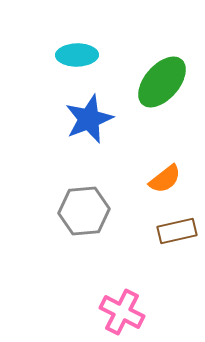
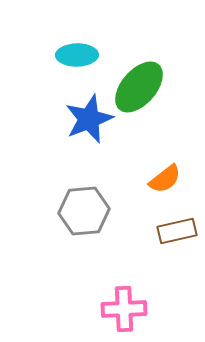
green ellipse: moved 23 px left, 5 px down
pink cross: moved 2 px right, 3 px up; rotated 30 degrees counterclockwise
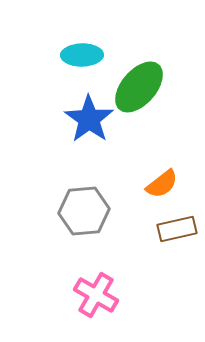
cyan ellipse: moved 5 px right
blue star: rotated 15 degrees counterclockwise
orange semicircle: moved 3 px left, 5 px down
brown rectangle: moved 2 px up
pink cross: moved 28 px left, 14 px up; rotated 33 degrees clockwise
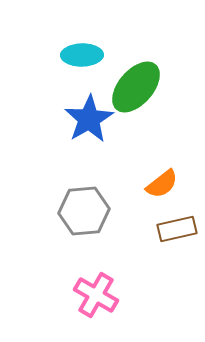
green ellipse: moved 3 px left
blue star: rotated 6 degrees clockwise
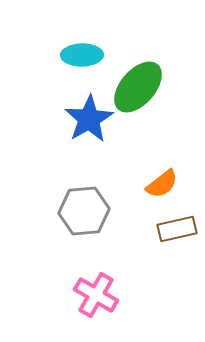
green ellipse: moved 2 px right
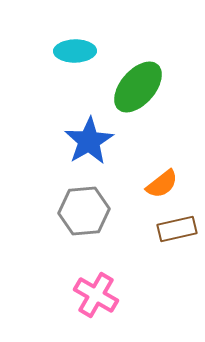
cyan ellipse: moved 7 px left, 4 px up
blue star: moved 22 px down
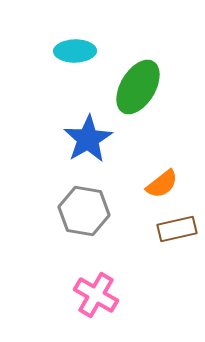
green ellipse: rotated 10 degrees counterclockwise
blue star: moved 1 px left, 2 px up
gray hexagon: rotated 15 degrees clockwise
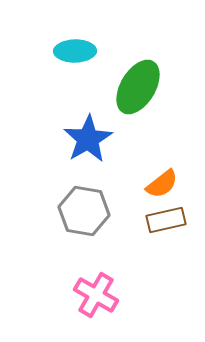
brown rectangle: moved 11 px left, 9 px up
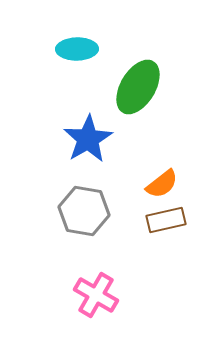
cyan ellipse: moved 2 px right, 2 px up
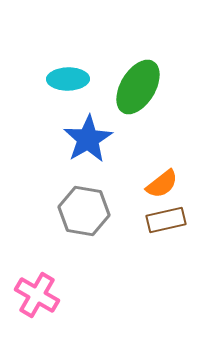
cyan ellipse: moved 9 px left, 30 px down
pink cross: moved 59 px left
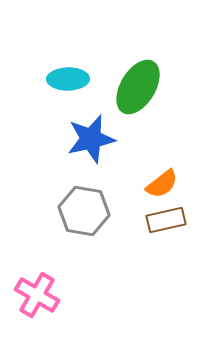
blue star: moved 3 px right; rotated 18 degrees clockwise
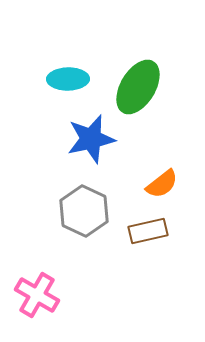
gray hexagon: rotated 15 degrees clockwise
brown rectangle: moved 18 px left, 11 px down
